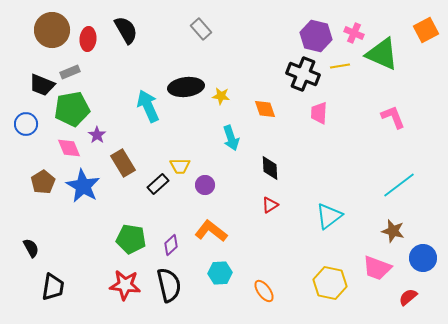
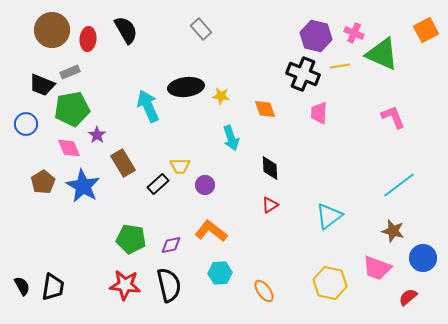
purple diamond at (171, 245): rotated 30 degrees clockwise
black semicircle at (31, 248): moved 9 px left, 38 px down
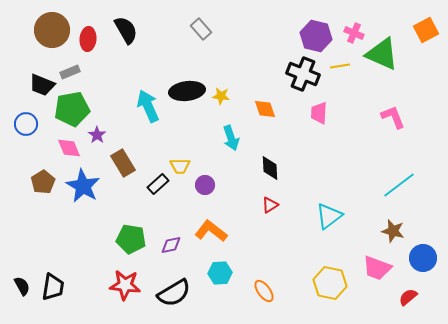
black ellipse at (186, 87): moved 1 px right, 4 px down
black semicircle at (169, 285): moved 5 px right, 8 px down; rotated 72 degrees clockwise
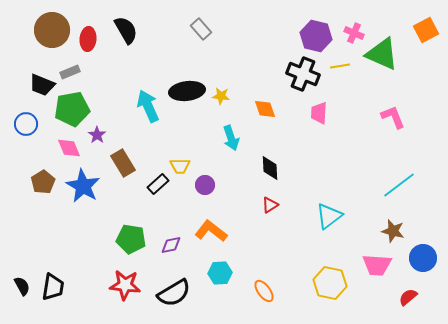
pink trapezoid at (377, 268): moved 3 px up; rotated 16 degrees counterclockwise
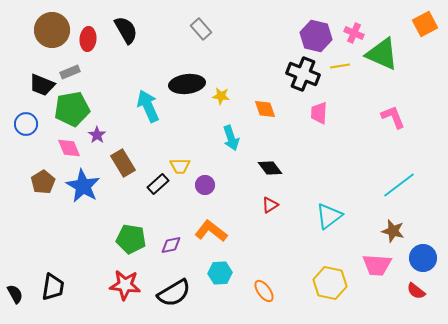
orange square at (426, 30): moved 1 px left, 6 px up
black ellipse at (187, 91): moved 7 px up
black diamond at (270, 168): rotated 35 degrees counterclockwise
black semicircle at (22, 286): moved 7 px left, 8 px down
red semicircle at (408, 297): moved 8 px right, 6 px up; rotated 102 degrees counterclockwise
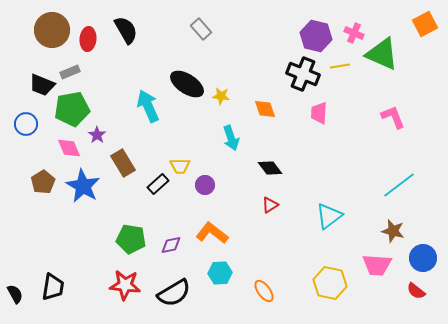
black ellipse at (187, 84): rotated 40 degrees clockwise
orange L-shape at (211, 231): moved 1 px right, 2 px down
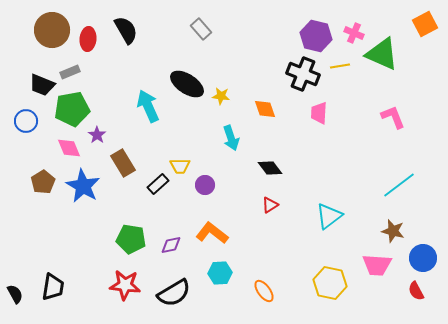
blue circle at (26, 124): moved 3 px up
red semicircle at (416, 291): rotated 24 degrees clockwise
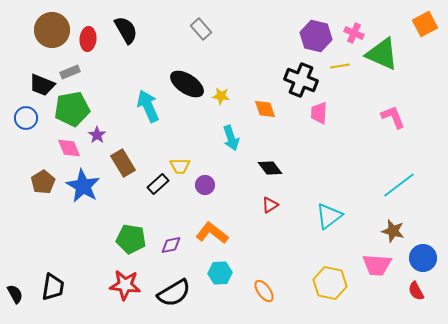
black cross at (303, 74): moved 2 px left, 6 px down
blue circle at (26, 121): moved 3 px up
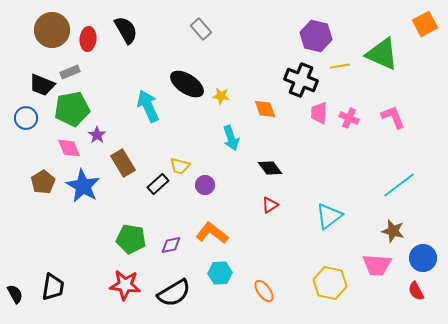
pink cross at (354, 33): moved 5 px left, 85 px down
yellow trapezoid at (180, 166): rotated 15 degrees clockwise
